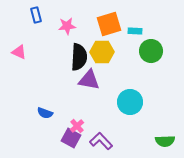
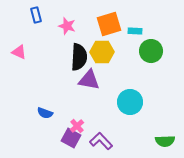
pink star: rotated 24 degrees clockwise
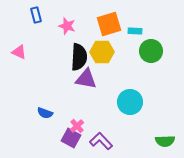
purple triangle: moved 3 px left, 1 px up
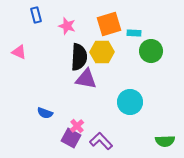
cyan rectangle: moved 1 px left, 2 px down
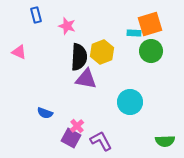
orange square: moved 41 px right
yellow hexagon: rotated 20 degrees counterclockwise
purple L-shape: rotated 15 degrees clockwise
